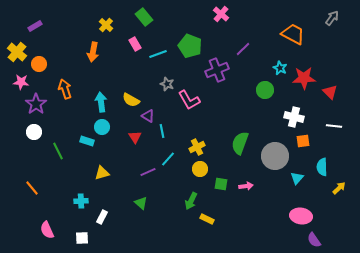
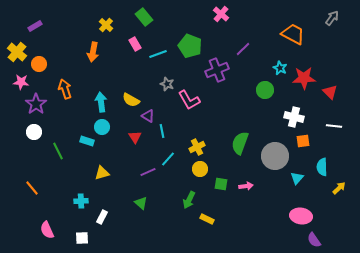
green arrow at (191, 201): moved 2 px left, 1 px up
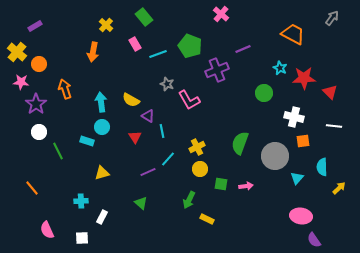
purple line at (243, 49): rotated 21 degrees clockwise
green circle at (265, 90): moved 1 px left, 3 px down
white circle at (34, 132): moved 5 px right
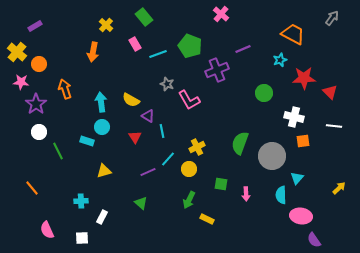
cyan star at (280, 68): moved 8 px up; rotated 24 degrees clockwise
gray circle at (275, 156): moved 3 px left
cyan semicircle at (322, 167): moved 41 px left, 28 px down
yellow circle at (200, 169): moved 11 px left
yellow triangle at (102, 173): moved 2 px right, 2 px up
pink arrow at (246, 186): moved 8 px down; rotated 96 degrees clockwise
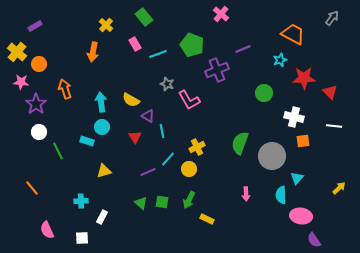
green pentagon at (190, 46): moved 2 px right, 1 px up
green square at (221, 184): moved 59 px left, 18 px down
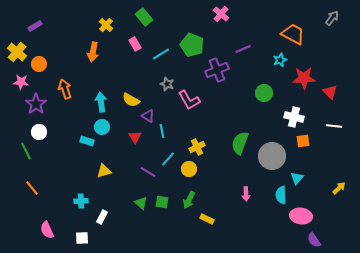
cyan line at (158, 54): moved 3 px right; rotated 12 degrees counterclockwise
green line at (58, 151): moved 32 px left
purple line at (148, 172): rotated 56 degrees clockwise
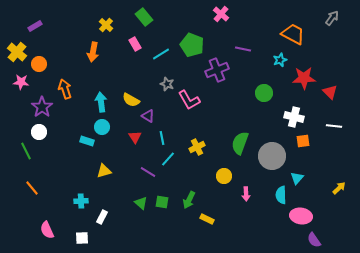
purple line at (243, 49): rotated 35 degrees clockwise
purple star at (36, 104): moved 6 px right, 3 px down
cyan line at (162, 131): moved 7 px down
yellow circle at (189, 169): moved 35 px right, 7 px down
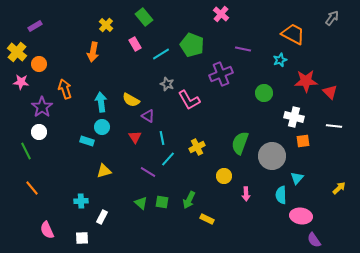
purple cross at (217, 70): moved 4 px right, 4 px down
red star at (304, 78): moved 2 px right, 3 px down
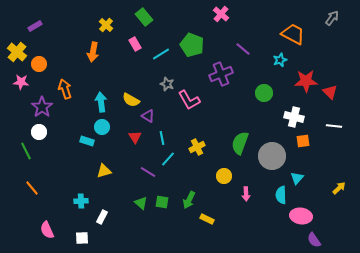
purple line at (243, 49): rotated 28 degrees clockwise
